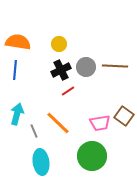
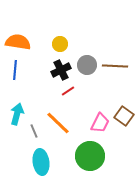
yellow circle: moved 1 px right
gray circle: moved 1 px right, 2 px up
pink trapezoid: rotated 55 degrees counterclockwise
green circle: moved 2 px left
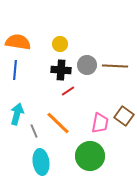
black cross: rotated 30 degrees clockwise
pink trapezoid: rotated 15 degrees counterclockwise
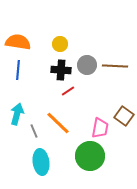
blue line: moved 3 px right
pink trapezoid: moved 5 px down
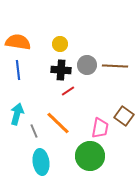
blue line: rotated 12 degrees counterclockwise
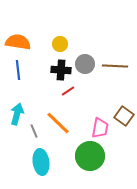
gray circle: moved 2 px left, 1 px up
